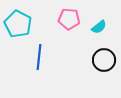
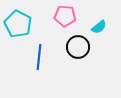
pink pentagon: moved 4 px left, 3 px up
black circle: moved 26 px left, 13 px up
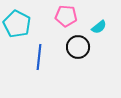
pink pentagon: moved 1 px right
cyan pentagon: moved 1 px left
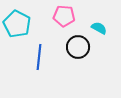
pink pentagon: moved 2 px left
cyan semicircle: moved 1 px down; rotated 112 degrees counterclockwise
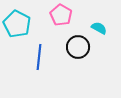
pink pentagon: moved 3 px left, 1 px up; rotated 25 degrees clockwise
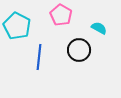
cyan pentagon: moved 2 px down
black circle: moved 1 px right, 3 px down
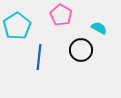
cyan pentagon: rotated 12 degrees clockwise
black circle: moved 2 px right
